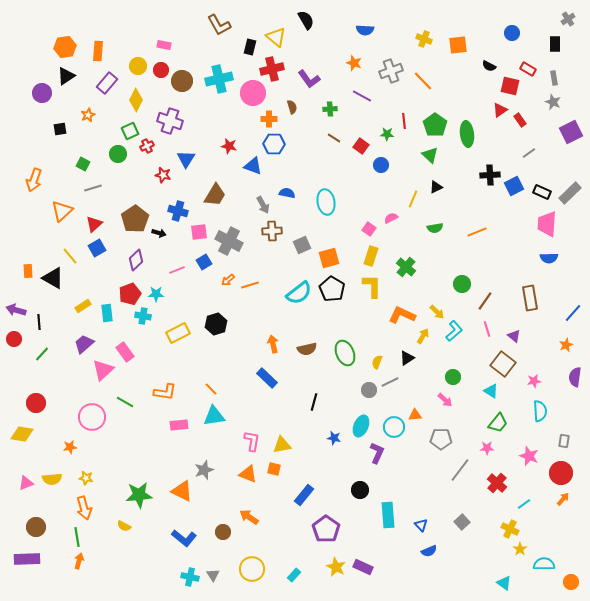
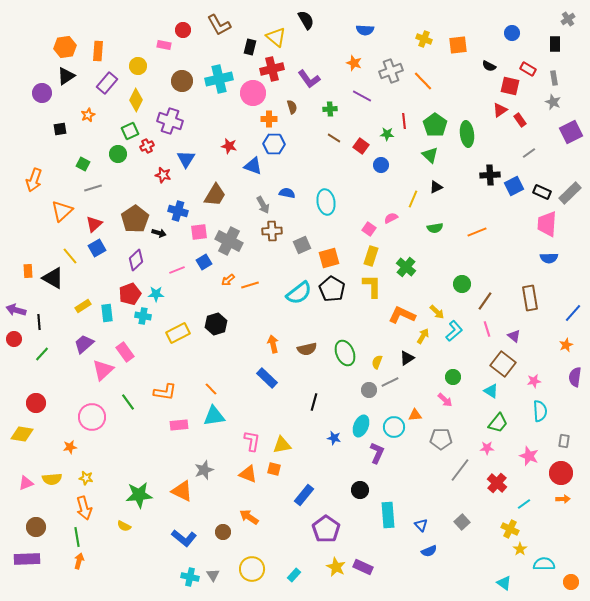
red circle at (161, 70): moved 22 px right, 40 px up
green line at (125, 402): moved 3 px right; rotated 24 degrees clockwise
orange arrow at (563, 499): rotated 48 degrees clockwise
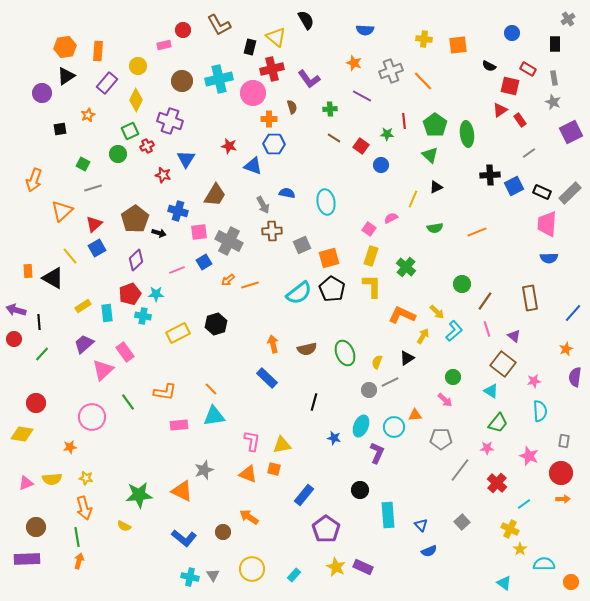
yellow cross at (424, 39): rotated 14 degrees counterclockwise
pink rectangle at (164, 45): rotated 24 degrees counterclockwise
orange star at (566, 345): moved 4 px down
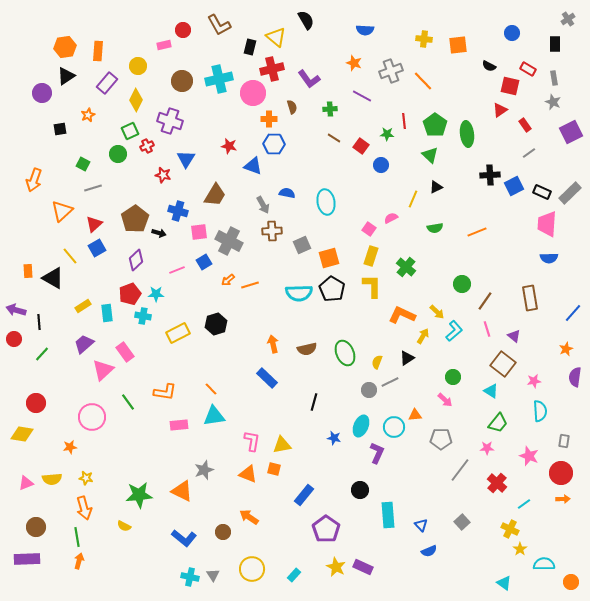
red rectangle at (520, 120): moved 5 px right, 5 px down
cyan semicircle at (299, 293): rotated 36 degrees clockwise
